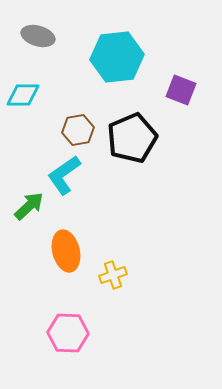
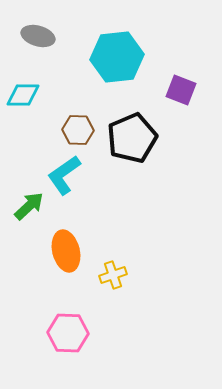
brown hexagon: rotated 12 degrees clockwise
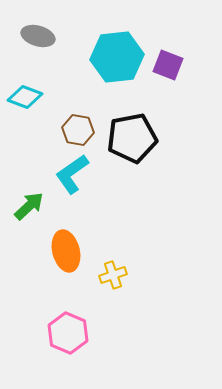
purple square: moved 13 px left, 25 px up
cyan diamond: moved 2 px right, 2 px down; rotated 20 degrees clockwise
brown hexagon: rotated 8 degrees clockwise
black pentagon: rotated 12 degrees clockwise
cyan L-shape: moved 8 px right, 1 px up
pink hexagon: rotated 21 degrees clockwise
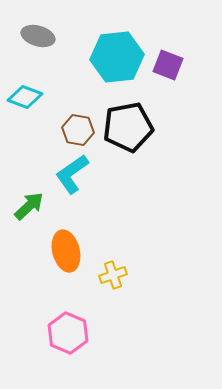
black pentagon: moved 4 px left, 11 px up
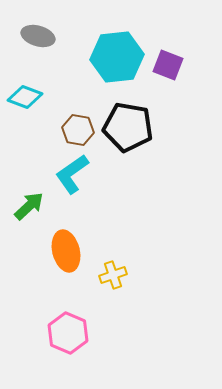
black pentagon: rotated 21 degrees clockwise
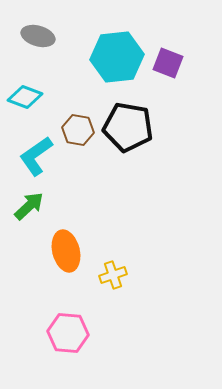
purple square: moved 2 px up
cyan L-shape: moved 36 px left, 18 px up
pink hexagon: rotated 18 degrees counterclockwise
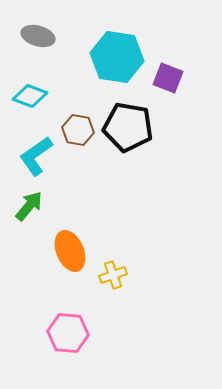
cyan hexagon: rotated 15 degrees clockwise
purple square: moved 15 px down
cyan diamond: moved 5 px right, 1 px up
green arrow: rotated 8 degrees counterclockwise
orange ellipse: moved 4 px right; rotated 9 degrees counterclockwise
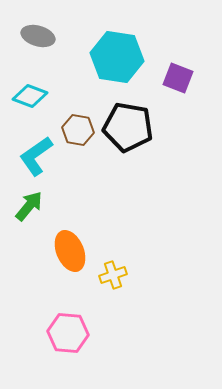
purple square: moved 10 px right
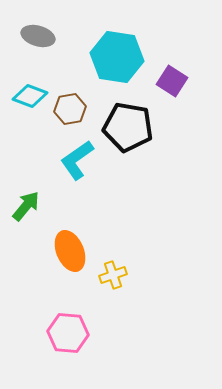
purple square: moved 6 px left, 3 px down; rotated 12 degrees clockwise
brown hexagon: moved 8 px left, 21 px up; rotated 20 degrees counterclockwise
cyan L-shape: moved 41 px right, 4 px down
green arrow: moved 3 px left
